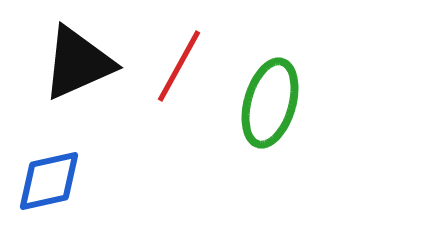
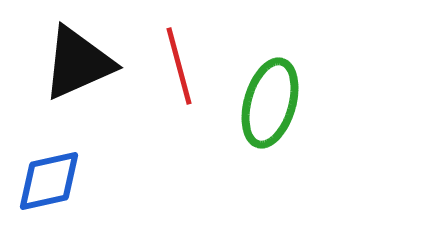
red line: rotated 44 degrees counterclockwise
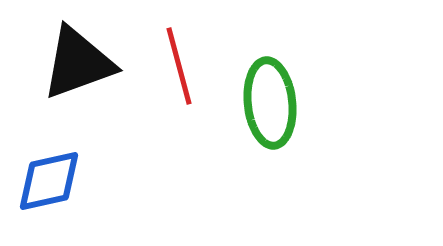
black triangle: rotated 4 degrees clockwise
green ellipse: rotated 22 degrees counterclockwise
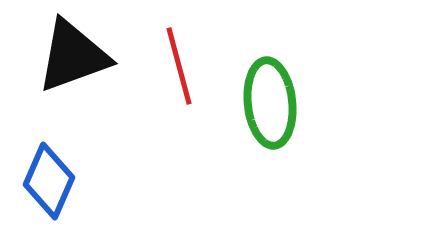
black triangle: moved 5 px left, 7 px up
blue diamond: rotated 54 degrees counterclockwise
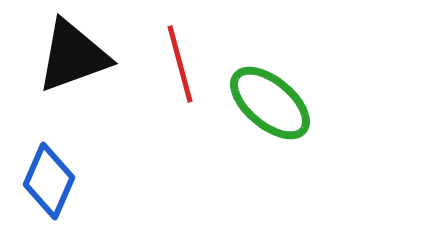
red line: moved 1 px right, 2 px up
green ellipse: rotated 44 degrees counterclockwise
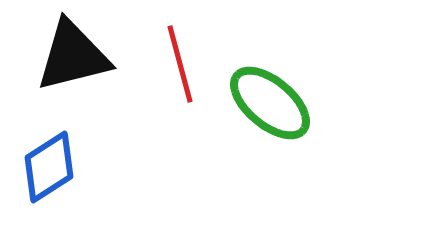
black triangle: rotated 6 degrees clockwise
blue diamond: moved 14 px up; rotated 34 degrees clockwise
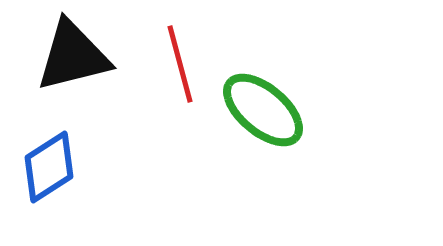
green ellipse: moved 7 px left, 7 px down
